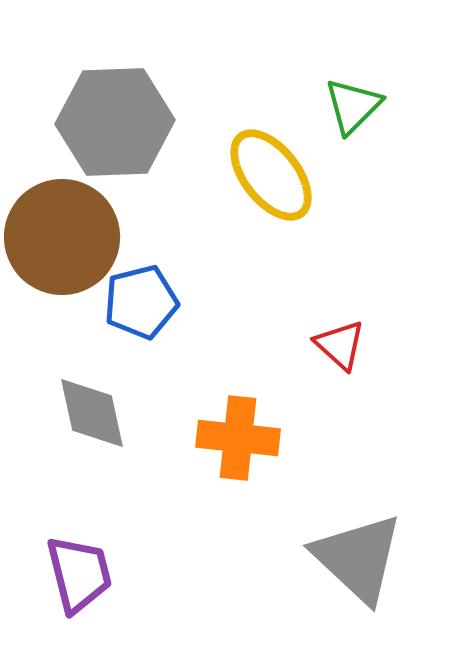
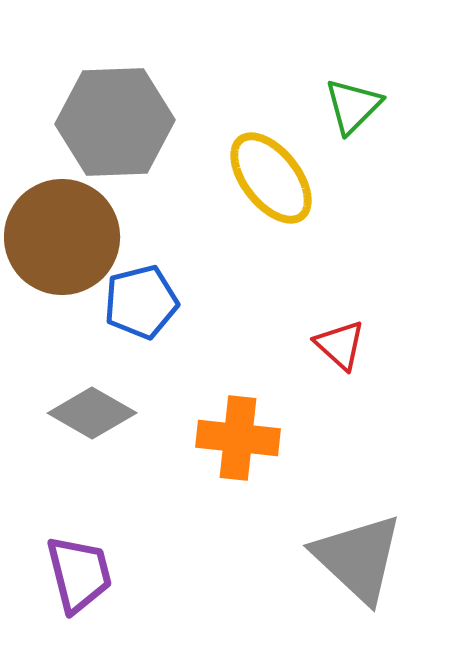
yellow ellipse: moved 3 px down
gray diamond: rotated 48 degrees counterclockwise
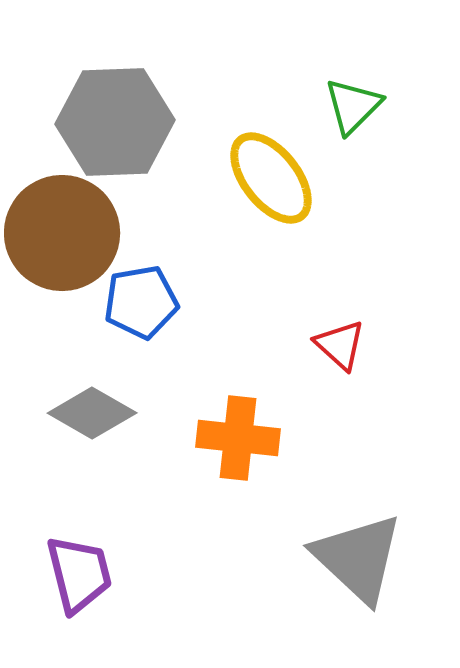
brown circle: moved 4 px up
blue pentagon: rotated 4 degrees clockwise
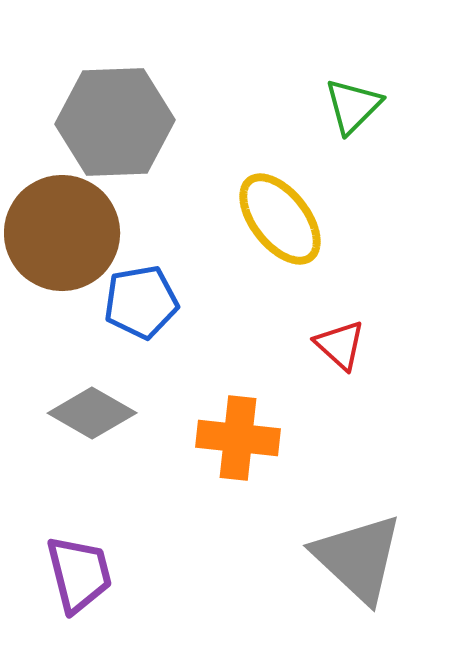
yellow ellipse: moved 9 px right, 41 px down
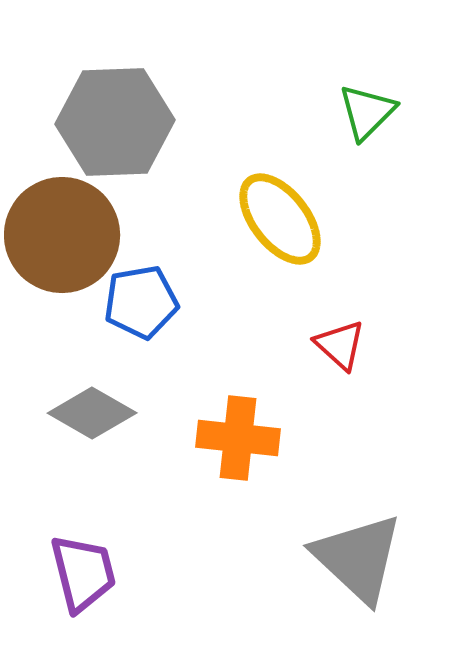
green triangle: moved 14 px right, 6 px down
brown circle: moved 2 px down
purple trapezoid: moved 4 px right, 1 px up
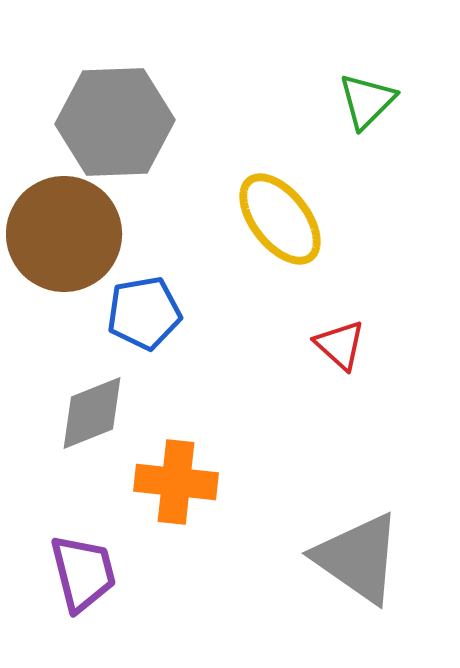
green triangle: moved 11 px up
brown circle: moved 2 px right, 1 px up
blue pentagon: moved 3 px right, 11 px down
gray diamond: rotated 52 degrees counterclockwise
orange cross: moved 62 px left, 44 px down
gray triangle: rotated 8 degrees counterclockwise
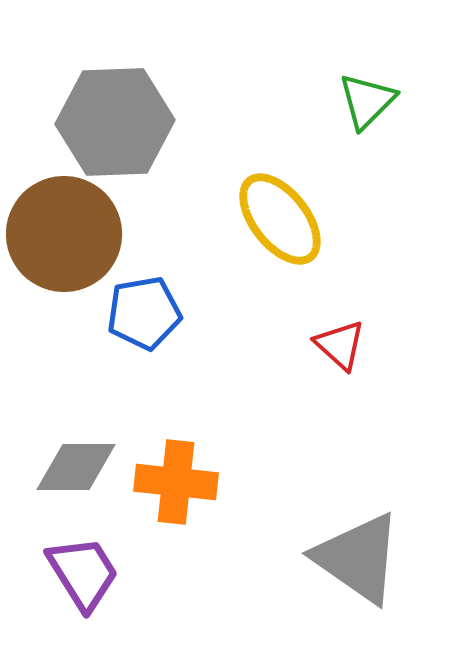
gray diamond: moved 16 px left, 54 px down; rotated 22 degrees clockwise
purple trapezoid: rotated 18 degrees counterclockwise
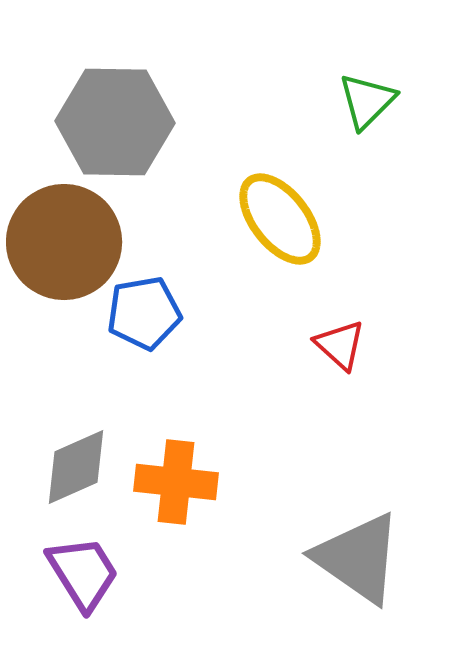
gray hexagon: rotated 3 degrees clockwise
brown circle: moved 8 px down
gray diamond: rotated 24 degrees counterclockwise
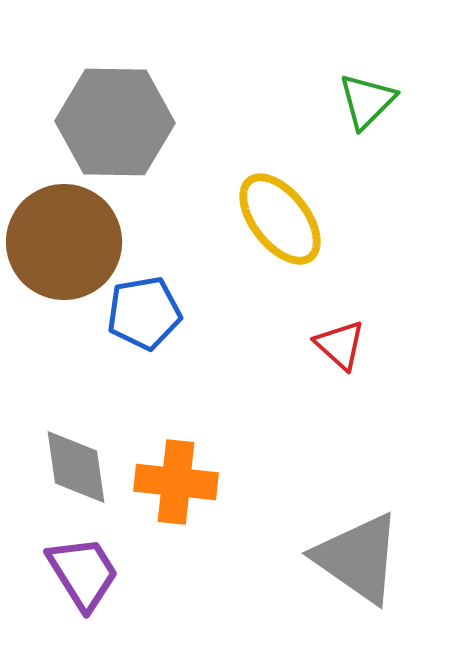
gray diamond: rotated 74 degrees counterclockwise
